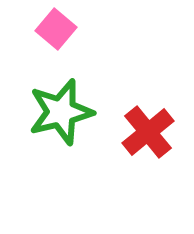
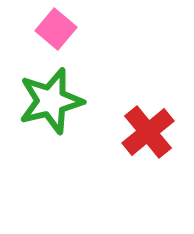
green star: moved 10 px left, 11 px up
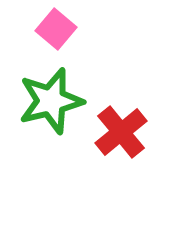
red cross: moved 27 px left
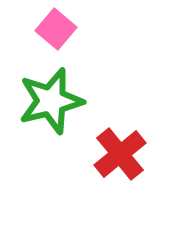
red cross: moved 1 px left, 22 px down
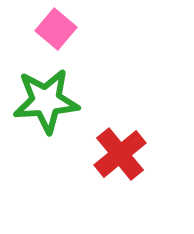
green star: moved 5 px left; rotated 10 degrees clockwise
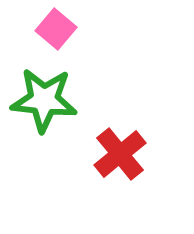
green star: moved 2 px left, 1 px up; rotated 10 degrees clockwise
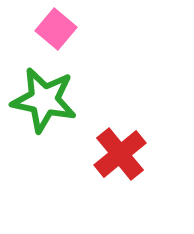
green star: rotated 6 degrees clockwise
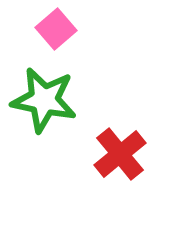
pink square: rotated 9 degrees clockwise
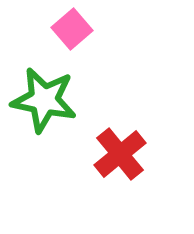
pink square: moved 16 px right
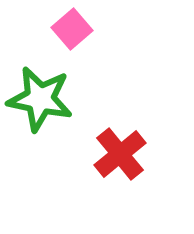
green star: moved 4 px left, 1 px up
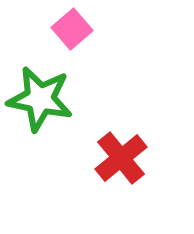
red cross: moved 1 px right, 4 px down
